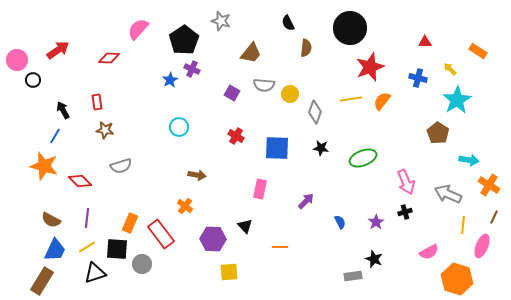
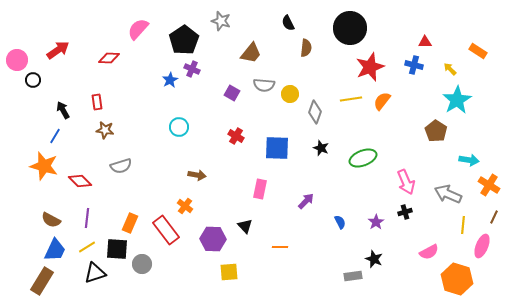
blue cross at (418, 78): moved 4 px left, 13 px up
brown pentagon at (438, 133): moved 2 px left, 2 px up
black star at (321, 148): rotated 14 degrees clockwise
red rectangle at (161, 234): moved 5 px right, 4 px up
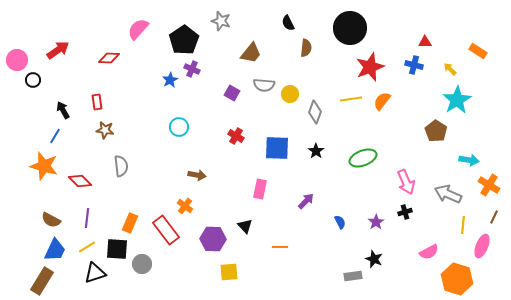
black star at (321, 148): moved 5 px left, 3 px down; rotated 14 degrees clockwise
gray semicircle at (121, 166): rotated 80 degrees counterclockwise
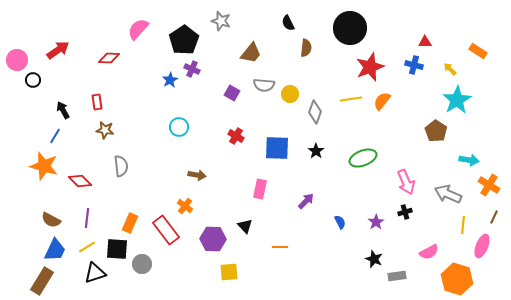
gray rectangle at (353, 276): moved 44 px right
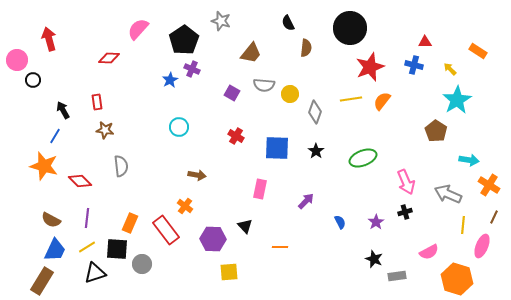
red arrow at (58, 50): moved 9 px left, 11 px up; rotated 70 degrees counterclockwise
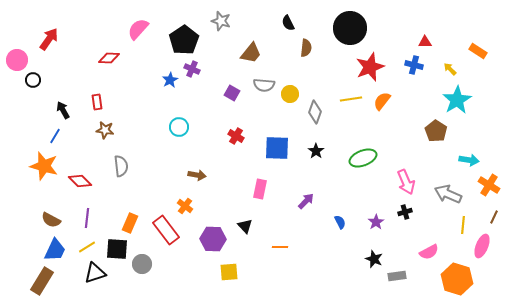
red arrow at (49, 39): rotated 50 degrees clockwise
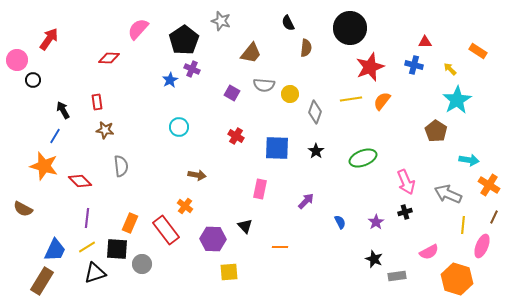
brown semicircle at (51, 220): moved 28 px left, 11 px up
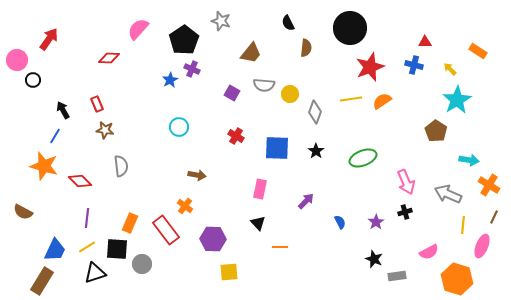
orange semicircle at (382, 101): rotated 18 degrees clockwise
red rectangle at (97, 102): moved 2 px down; rotated 14 degrees counterclockwise
brown semicircle at (23, 209): moved 3 px down
black triangle at (245, 226): moved 13 px right, 3 px up
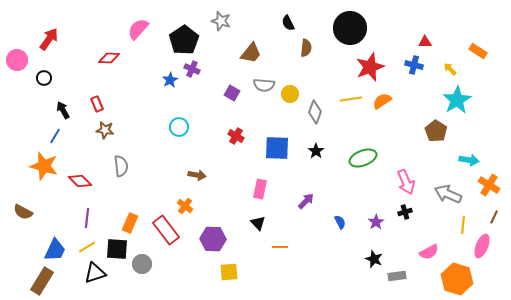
black circle at (33, 80): moved 11 px right, 2 px up
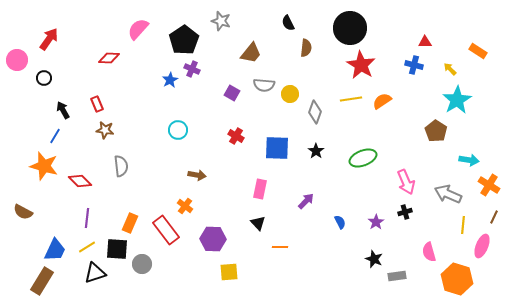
red star at (370, 67): moved 9 px left, 2 px up; rotated 20 degrees counterclockwise
cyan circle at (179, 127): moved 1 px left, 3 px down
pink semicircle at (429, 252): rotated 102 degrees clockwise
